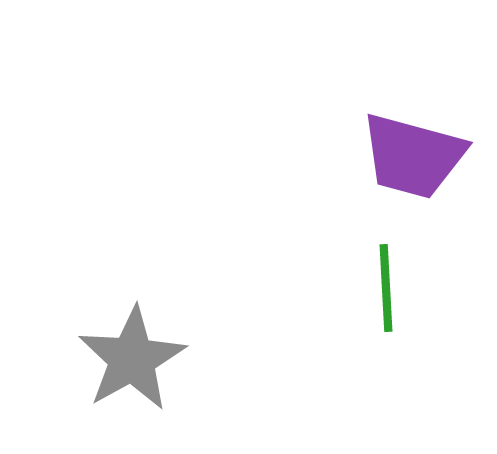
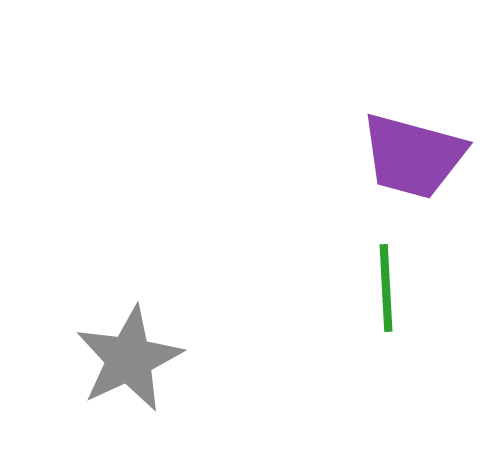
gray star: moved 3 px left; rotated 4 degrees clockwise
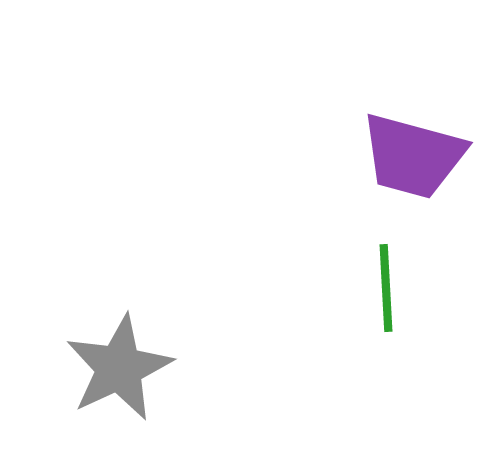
gray star: moved 10 px left, 9 px down
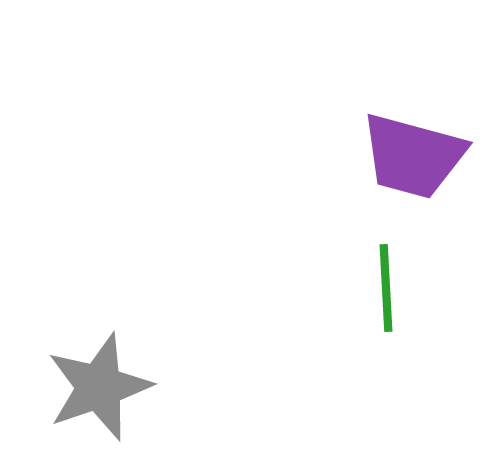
gray star: moved 20 px left, 19 px down; rotated 6 degrees clockwise
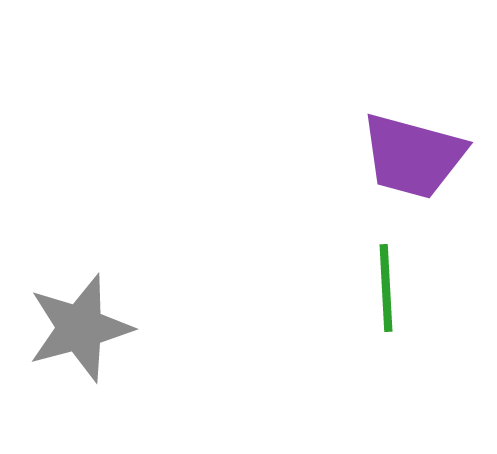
gray star: moved 19 px left, 59 px up; rotated 4 degrees clockwise
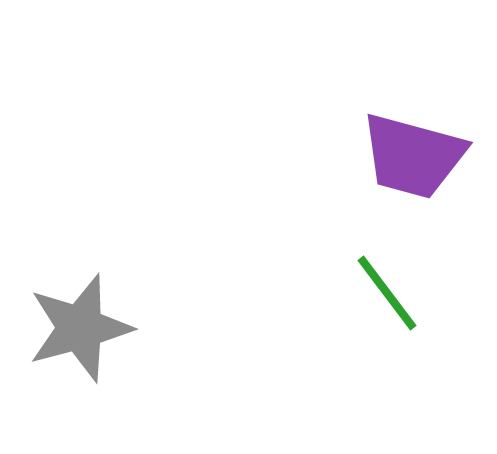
green line: moved 1 px right, 5 px down; rotated 34 degrees counterclockwise
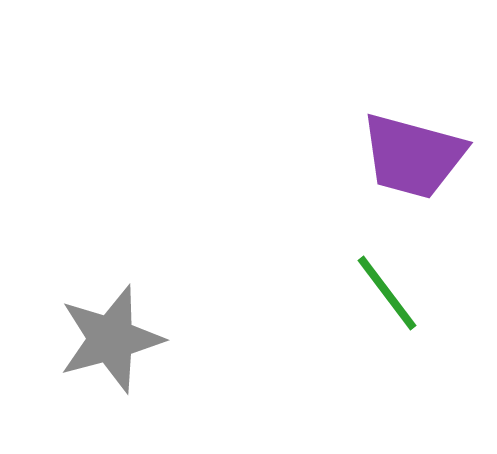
gray star: moved 31 px right, 11 px down
